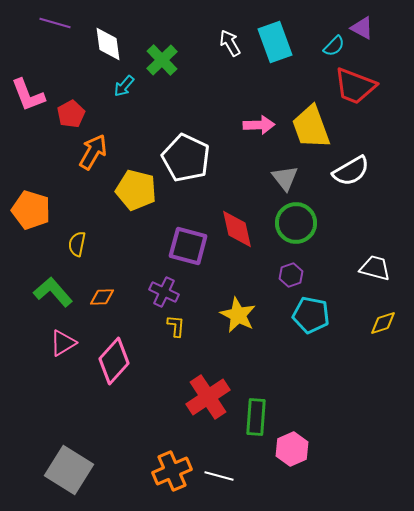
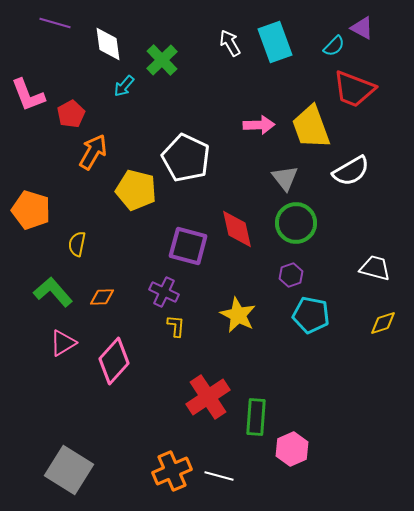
red trapezoid: moved 1 px left, 3 px down
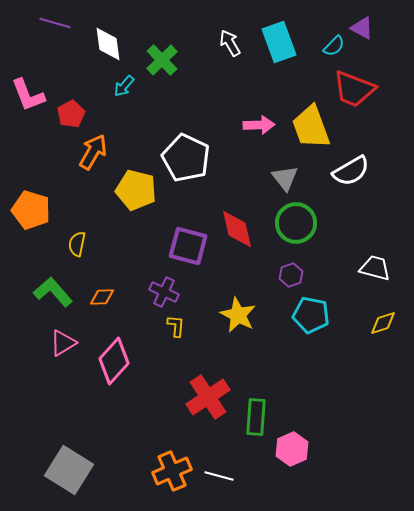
cyan rectangle: moved 4 px right
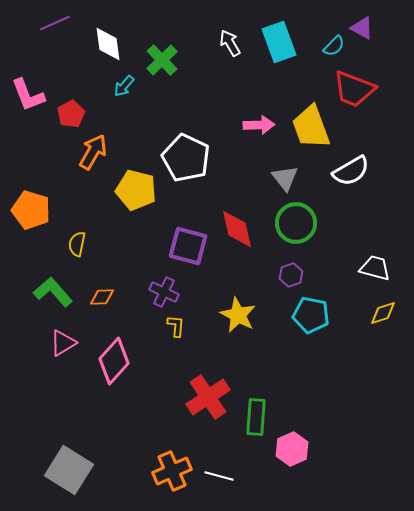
purple line: rotated 40 degrees counterclockwise
yellow diamond: moved 10 px up
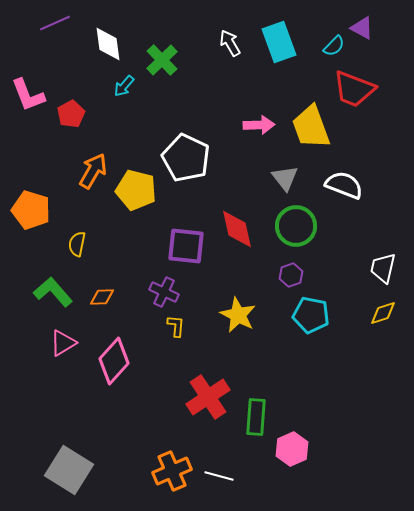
orange arrow: moved 19 px down
white semicircle: moved 7 px left, 14 px down; rotated 129 degrees counterclockwise
green circle: moved 3 px down
purple square: moved 2 px left; rotated 9 degrees counterclockwise
white trapezoid: moved 8 px right; rotated 92 degrees counterclockwise
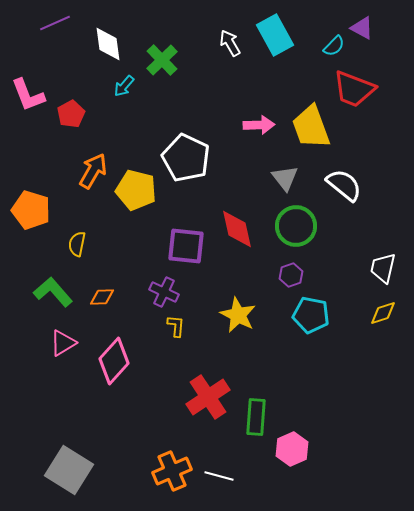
cyan rectangle: moved 4 px left, 7 px up; rotated 9 degrees counterclockwise
white semicircle: rotated 18 degrees clockwise
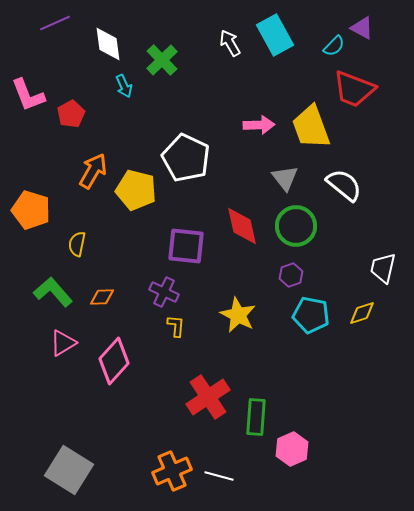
cyan arrow: rotated 65 degrees counterclockwise
red diamond: moved 5 px right, 3 px up
yellow diamond: moved 21 px left
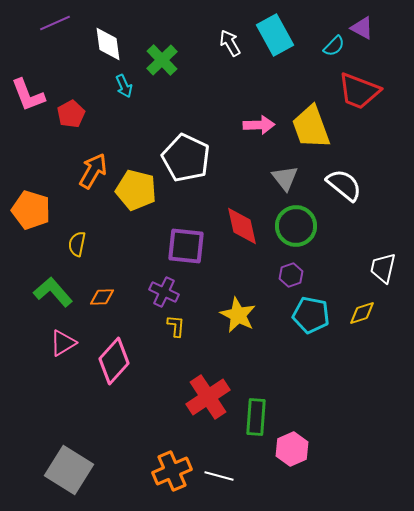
red trapezoid: moved 5 px right, 2 px down
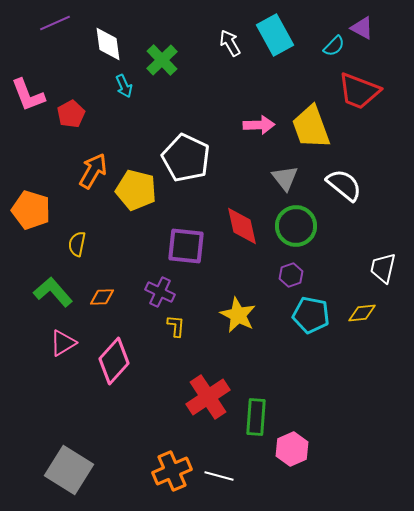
purple cross: moved 4 px left
yellow diamond: rotated 12 degrees clockwise
